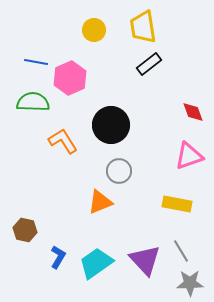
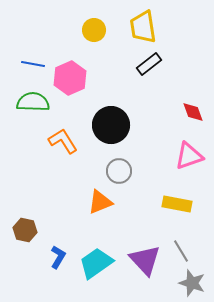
blue line: moved 3 px left, 2 px down
gray star: moved 2 px right; rotated 20 degrees clockwise
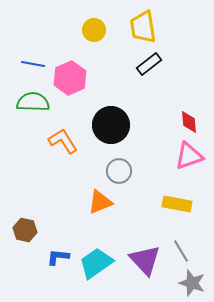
red diamond: moved 4 px left, 10 px down; rotated 15 degrees clockwise
blue L-shape: rotated 115 degrees counterclockwise
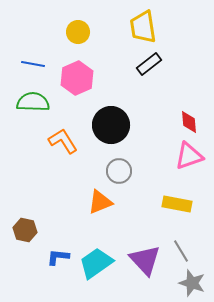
yellow circle: moved 16 px left, 2 px down
pink hexagon: moved 7 px right
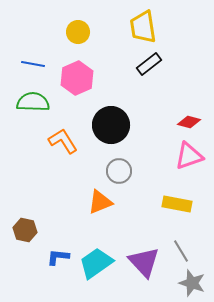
red diamond: rotated 70 degrees counterclockwise
purple triangle: moved 1 px left, 2 px down
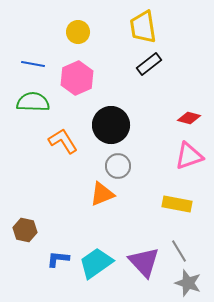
red diamond: moved 4 px up
gray circle: moved 1 px left, 5 px up
orange triangle: moved 2 px right, 8 px up
gray line: moved 2 px left
blue L-shape: moved 2 px down
gray star: moved 4 px left
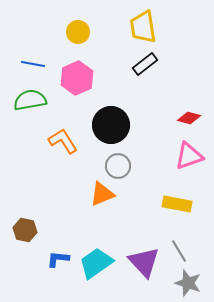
black rectangle: moved 4 px left
green semicircle: moved 3 px left, 2 px up; rotated 12 degrees counterclockwise
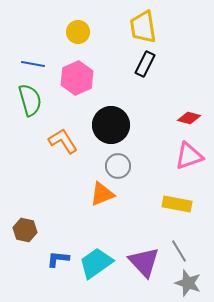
black rectangle: rotated 25 degrees counterclockwise
green semicircle: rotated 84 degrees clockwise
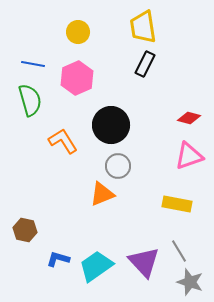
blue L-shape: rotated 10 degrees clockwise
cyan trapezoid: moved 3 px down
gray star: moved 2 px right, 1 px up
